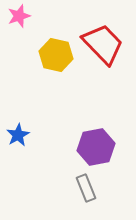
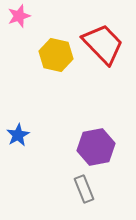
gray rectangle: moved 2 px left, 1 px down
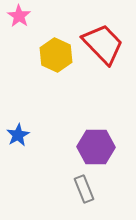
pink star: rotated 20 degrees counterclockwise
yellow hexagon: rotated 12 degrees clockwise
purple hexagon: rotated 12 degrees clockwise
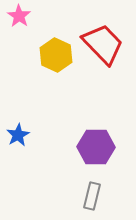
gray rectangle: moved 8 px right, 7 px down; rotated 36 degrees clockwise
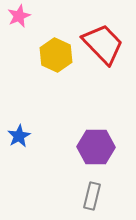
pink star: rotated 15 degrees clockwise
blue star: moved 1 px right, 1 px down
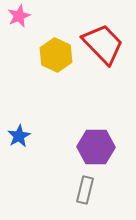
gray rectangle: moved 7 px left, 6 px up
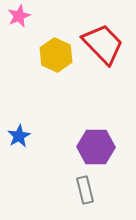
gray rectangle: rotated 28 degrees counterclockwise
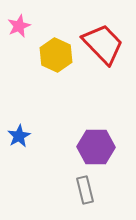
pink star: moved 10 px down
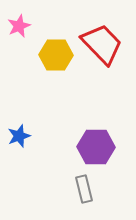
red trapezoid: moved 1 px left
yellow hexagon: rotated 24 degrees counterclockwise
blue star: rotated 10 degrees clockwise
gray rectangle: moved 1 px left, 1 px up
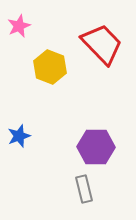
yellow hexagon: moved 6 px left, 12 px down; rotated 20 degrees clockwise
